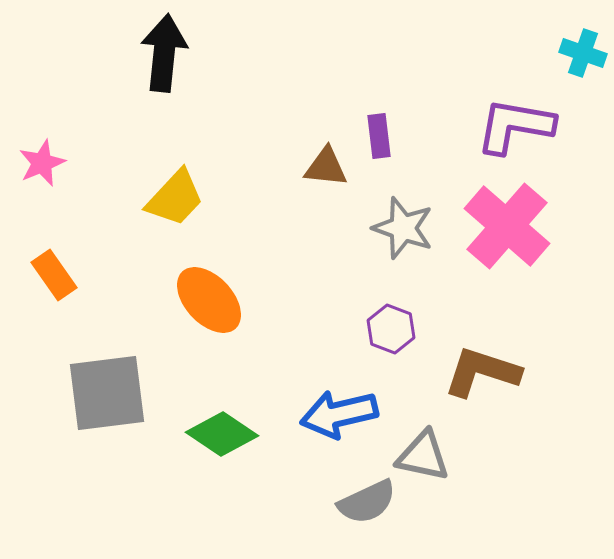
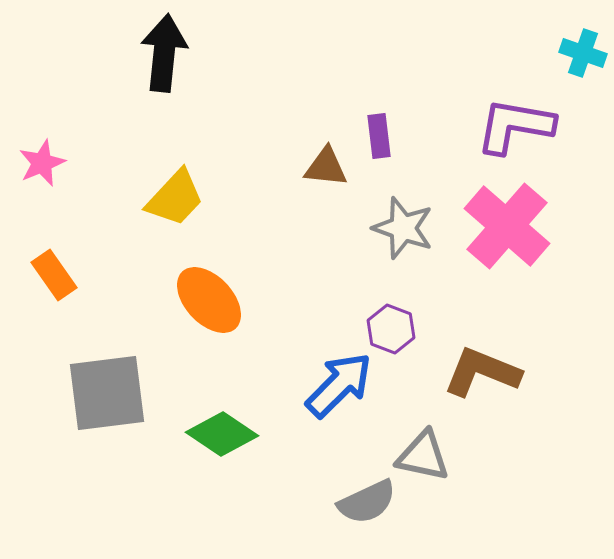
brown L-shape: rotated 4 degrees clockwise
blue arrow: moved 29 px up; rotated 148 degrees clockwise
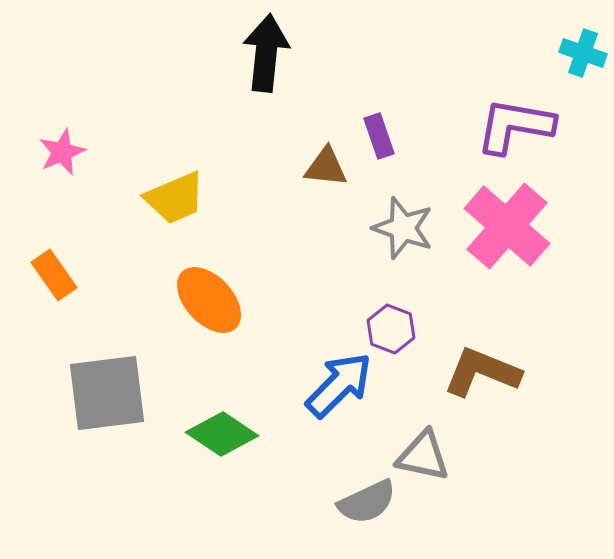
black arrow: moved 102 px right
purple rectangle: rotated 12 degrees counterclockwise
pink star: moved 20 px right, 11 px up
yellow trapezoid: rotated 24 degrees clockwise
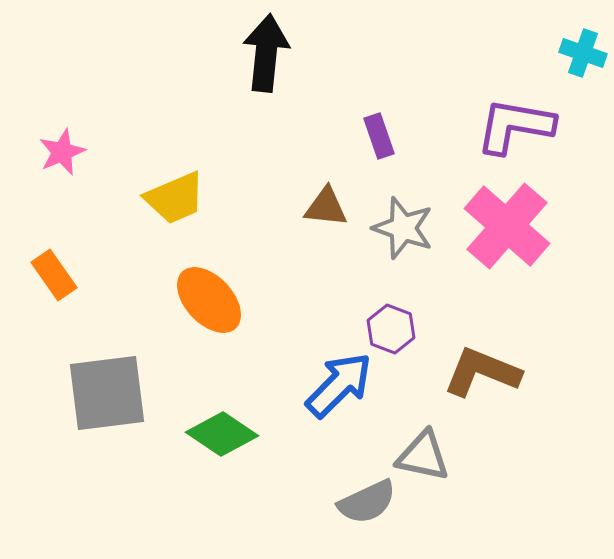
brown triangle: moved 40 px down
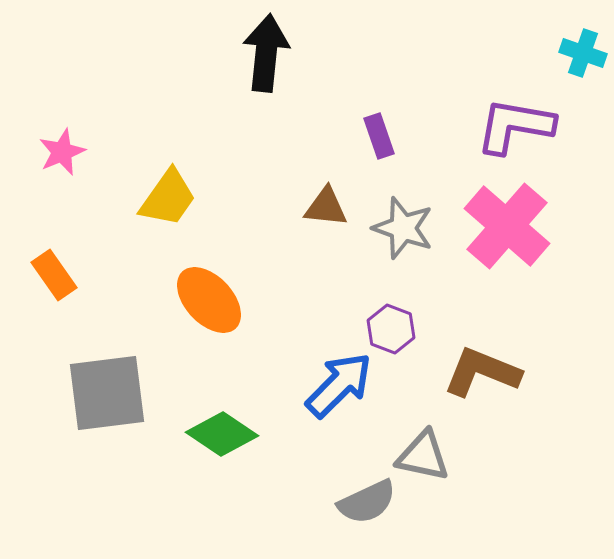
yellow trapezoid: moved 7 px left; rotated 32 degrees counterclockwise
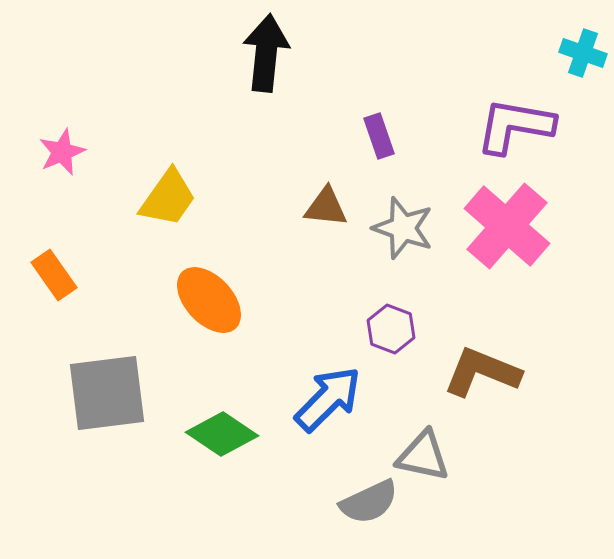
blue arrow: moved 11 px left, 14 px down
gray semicircle: moved 2 px right
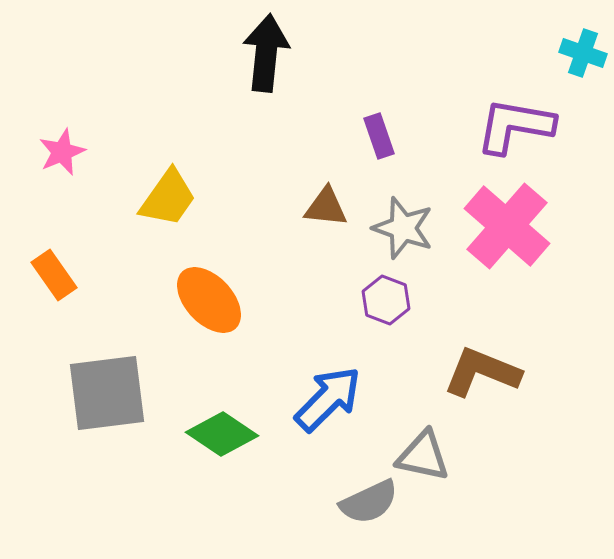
purple hexagon: moved 5 px left, 29 px up
